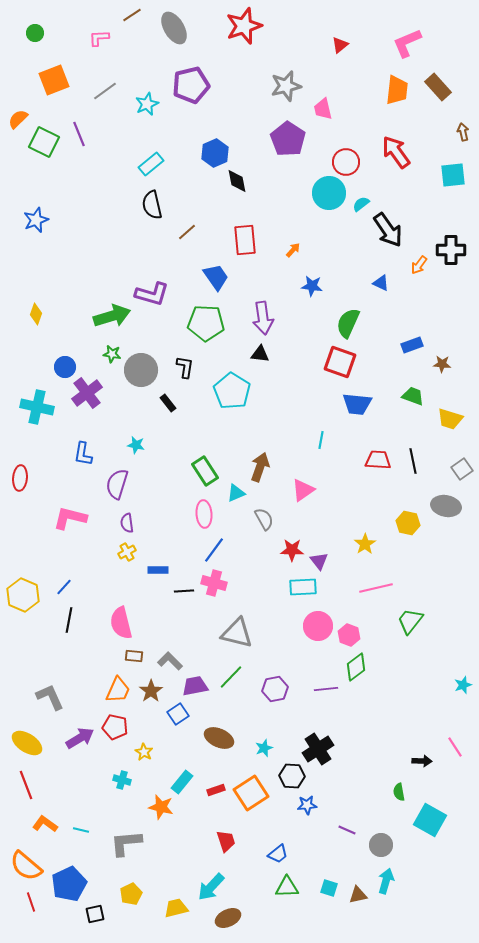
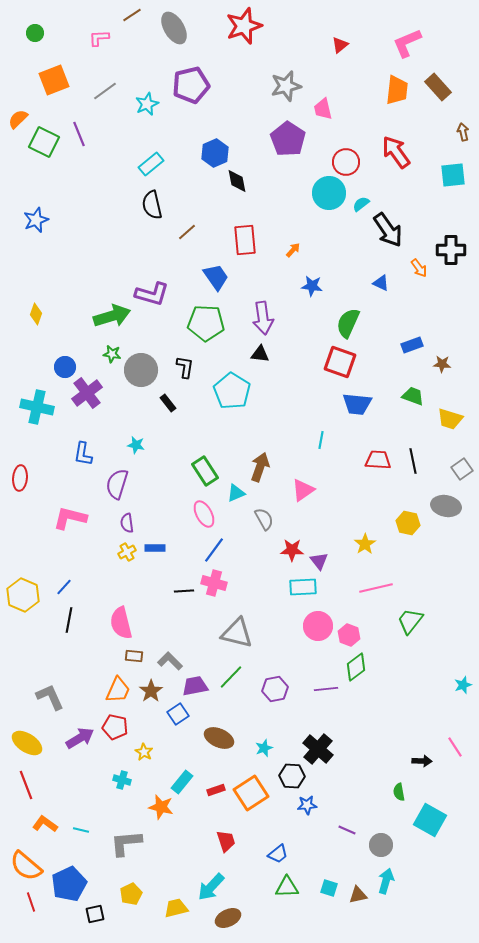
orange arrow at (419, 265): moved 3 px down; rotated 72 degrees counterclockwise
pink ellipse at (204, 514): rotated 24 degrees counterclockwise
blue rectangle at (158, 570): moved 3 px left, 22 px up
black cross at (318, 749): rotated 16 degrees counterclockwise
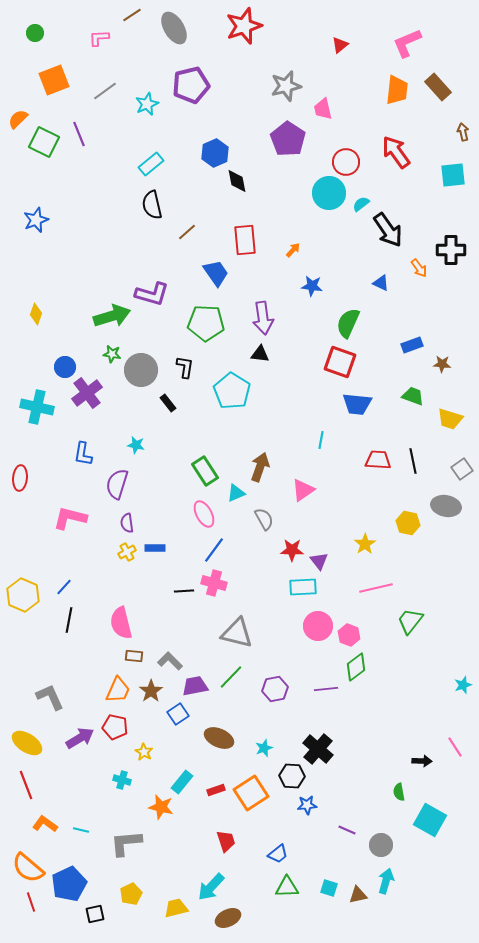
blue trapezoid at (216, 277): moved 4 px up
orange semicircle at (26, 866): moved 2 px right, 2 px down
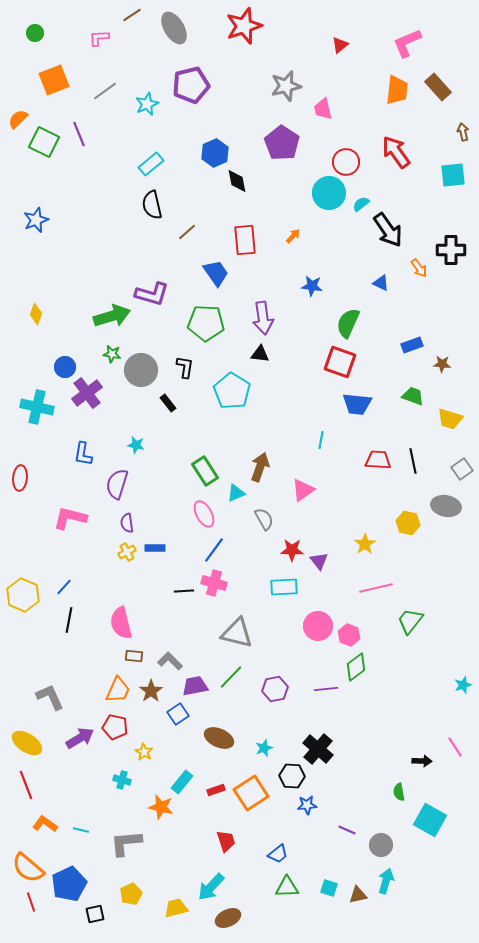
purple pentagon at (288, 139): moved 6 px left, 4 px down
orange arrow at (293, 250): moved 14 px up
cyan rectangle at (303, 587): moved 19 px left
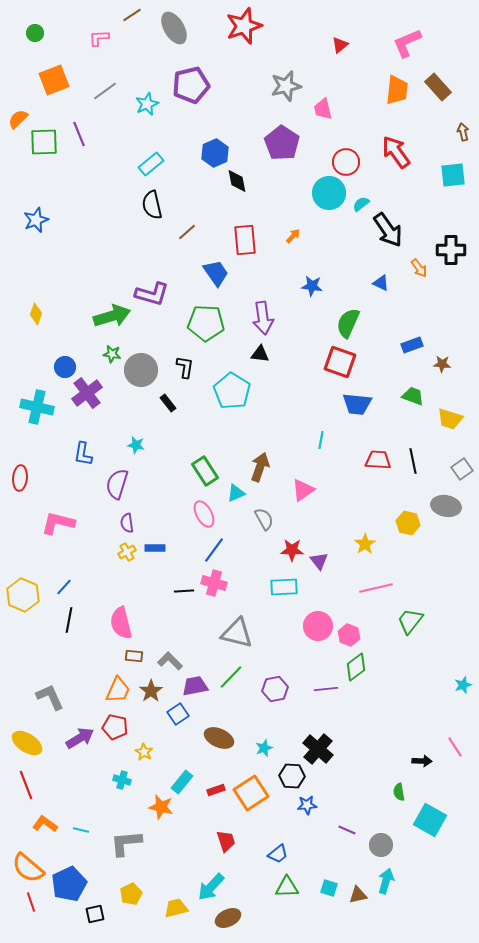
green square at (44, 142): rotated 28 degrees counterclockwise
pink L-shape at (70, 518): moved 12 px left, 5 px down
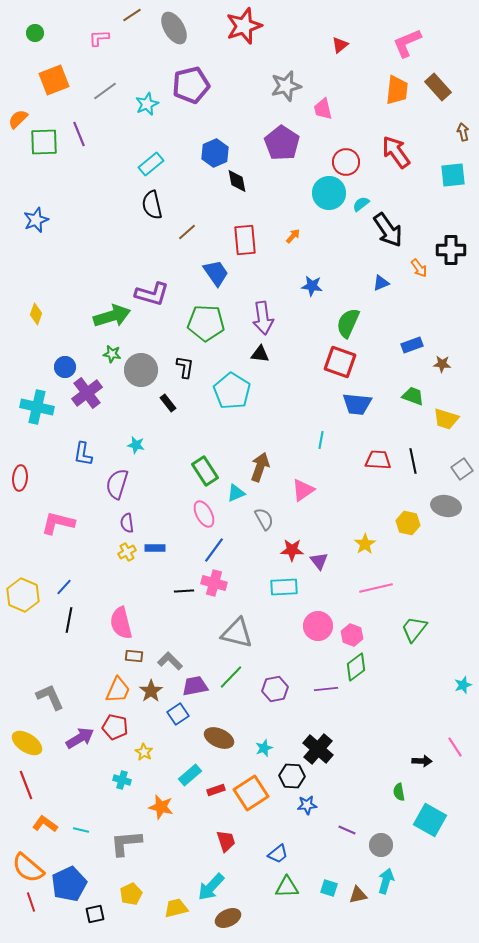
blue triangle at (381, 283): rotated 48 degrees counterclockwise
yellow trapezoid at (450, 419): moved 4 px left
green trapezoid at (410, 621): moved 4 px right, 8 px down
pink hexagon at (349, 635): moved 3 px right
cyan rectangle at (182, 782): moved 8 px right, 7 px up; rotated 10 degrees clockwise
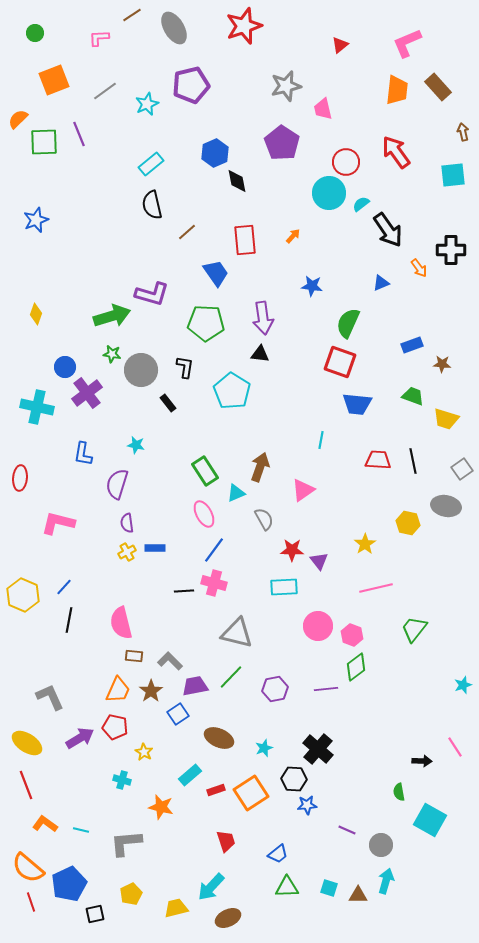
black hexagon at (292, 776): moved 2 px right, 3 px down
brown triangle at (358, 895): rotated 12 degrees clockwise
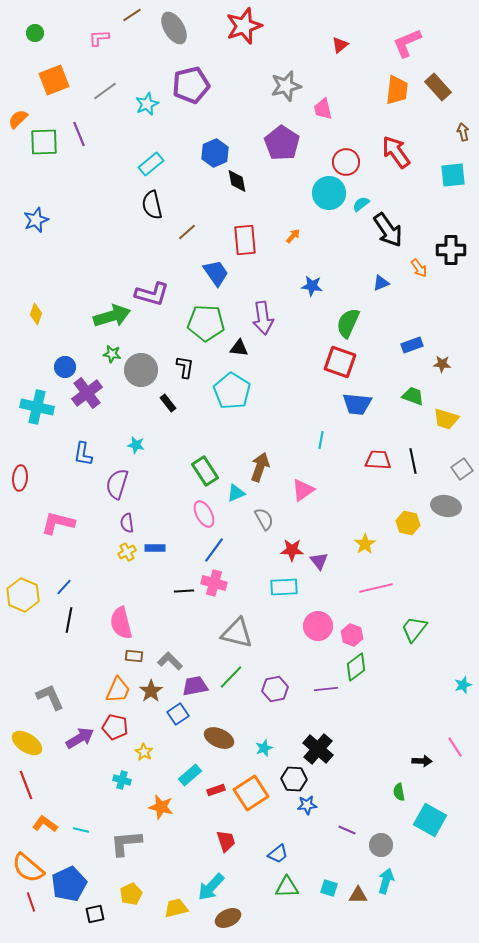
black triangle at (260, 354): moved 21 px left, 6 px up
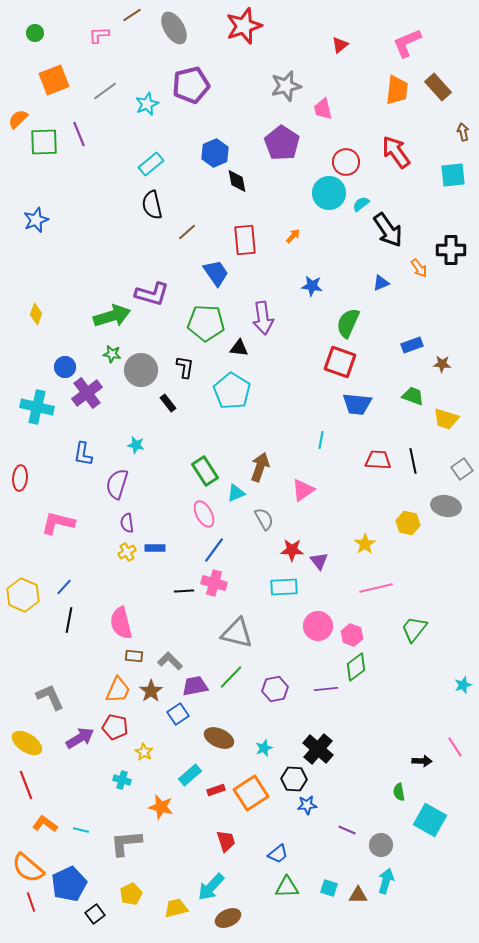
pink L-shape at (99, 38): moved 3 px up
black square at (95, 914): rotated 24 degrees counterclockwise
